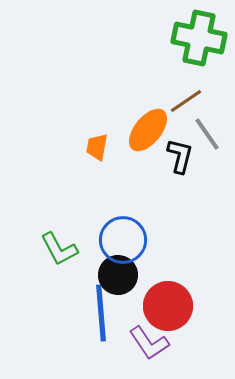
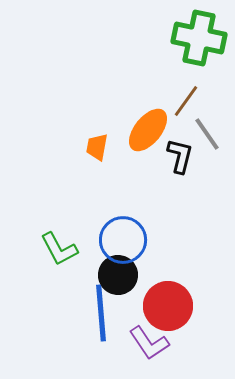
brown line: rotated 20 degrees counterclockwise
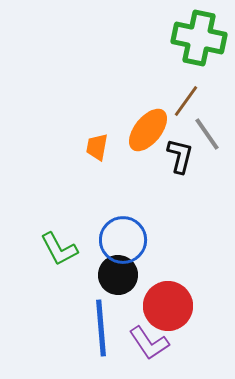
blue line: moved 15 px down
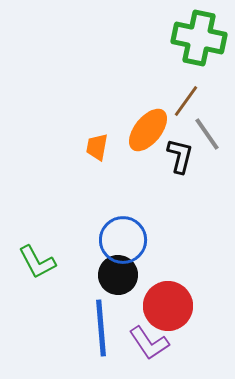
green L-shape: moved 22 px left, 13 px down
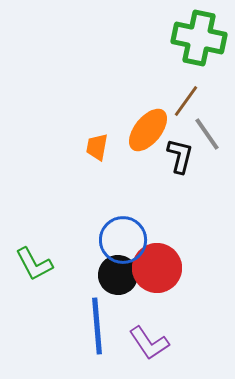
green L-shape: moved 3 px left, 2 px down
red circle: moved 11 px left, 38 px up
blue line: moved 4 px left, 2 px up
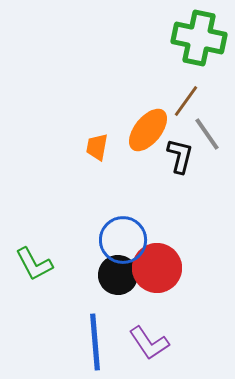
blue line: moved 2 px left, 16 px down
